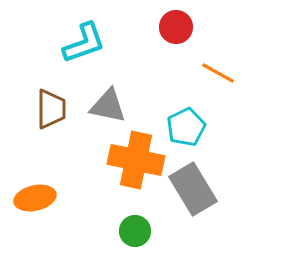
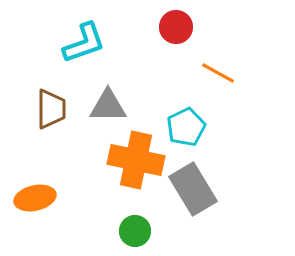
gray triangle: rotated 12 degrees counterclockwise
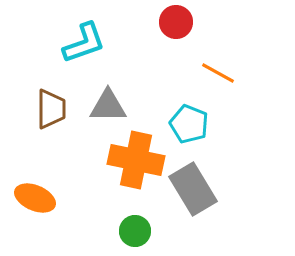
red circle: moved 5 px up
cyan pentagon: moved 3 px right, 3 px up; rotated 24 degrees counterclockwise
orange ellipse: rotated 36 degrees clockwise
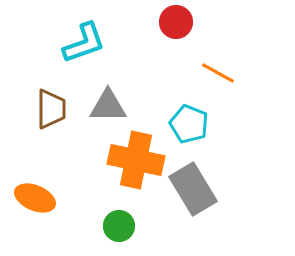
green circle: moved 16 px left, 5 px up
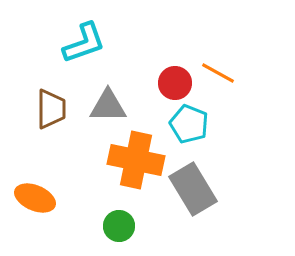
red circle: moved 1 px left, 61 px down
